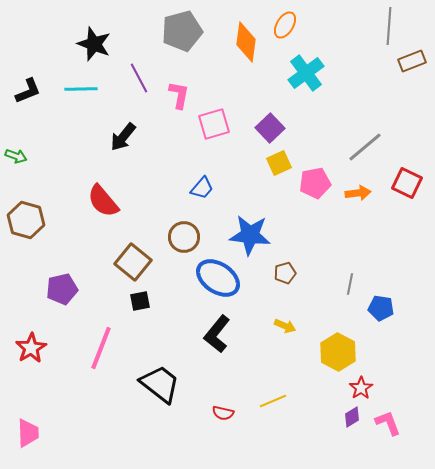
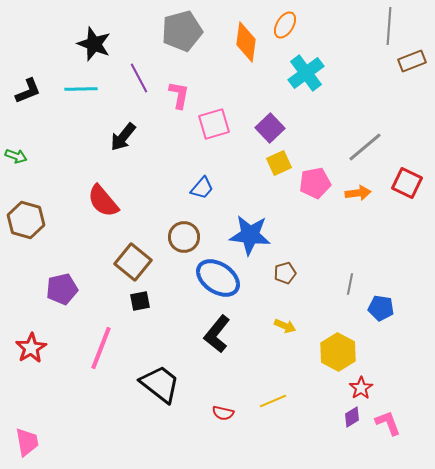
pink trapezoid at (28, 433): moved 1 px left, 9 px down; rotated 8 degrees counterclockwise
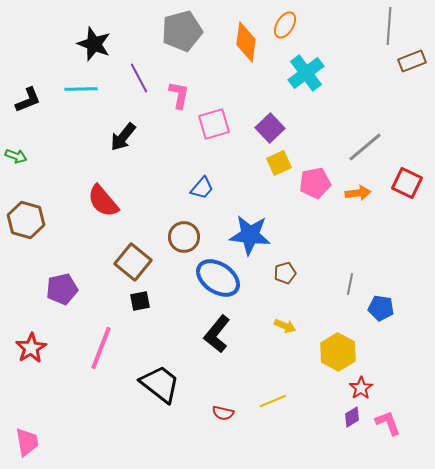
black L-shape at (28, 91): moved 9 px down
